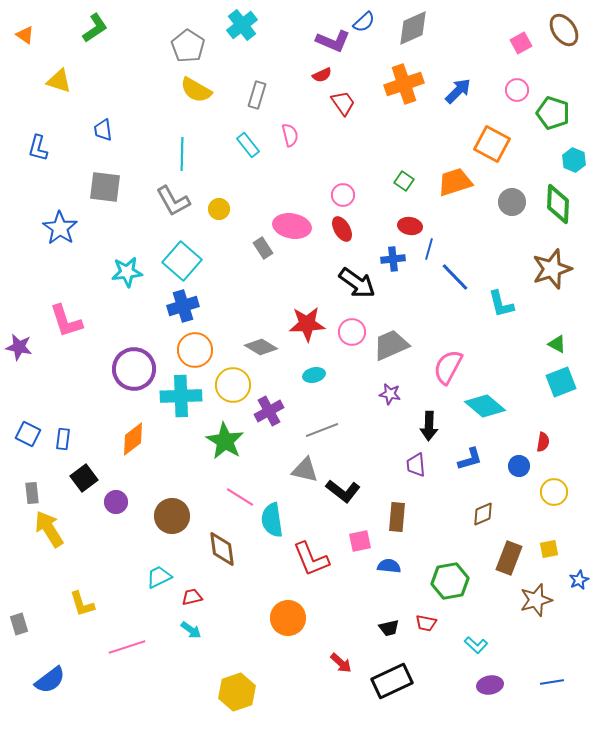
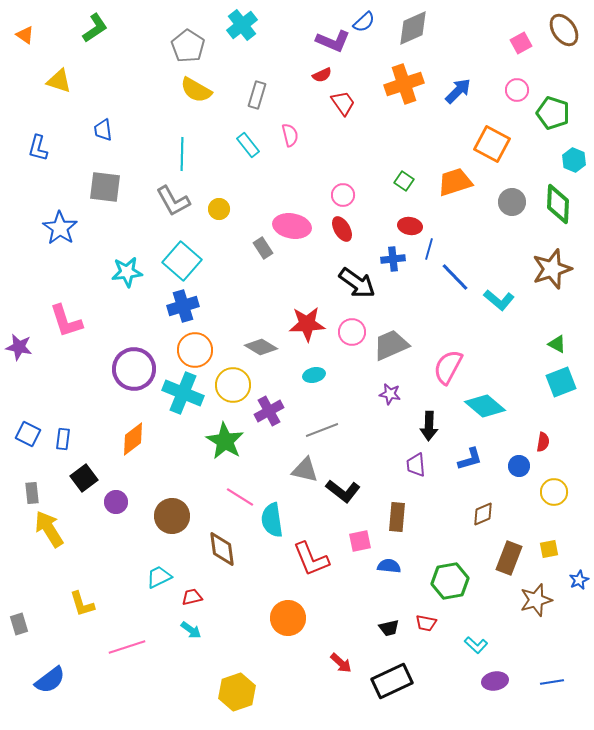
cyan L-shape at (501, 304): moved 2 px left, 4 px up; rotated 36 degrees counterclockwise
cyan cross at (181, 396): moved 2 px right, 3 px up; rotated 24 degrees clockwise
purple ellipse at (490, 685): moved 5 px right, 4 px up
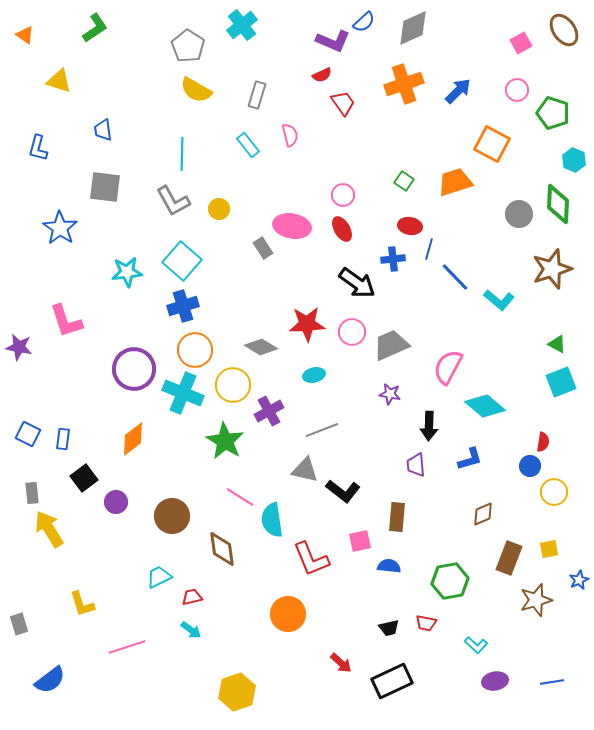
gray circle at (512, 202): moved 7 px right, 12 px down
blue circle at (519, 466): moved 11 px right
orange circle at (288, 618): moved 4 px up
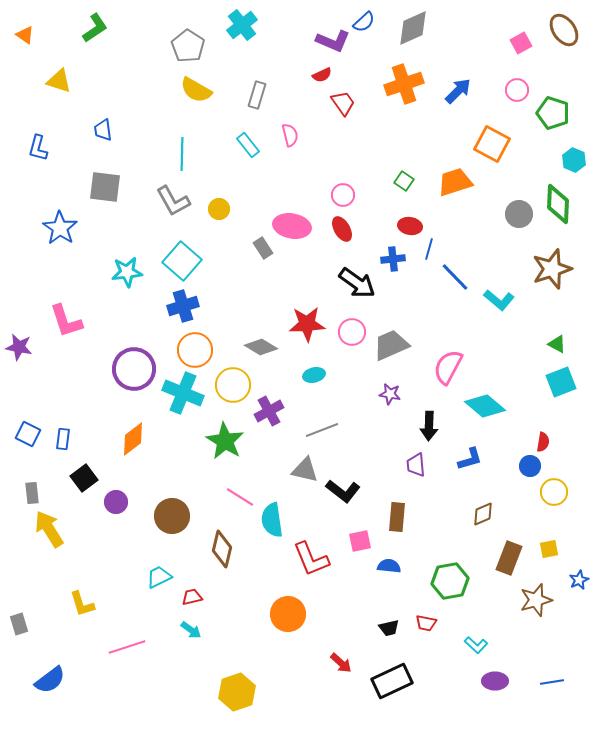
brown diamond at (222, 549): rotated 21 degrees clockwise
purple ellipse at (495, 681): rotated 10 degrees clockwise
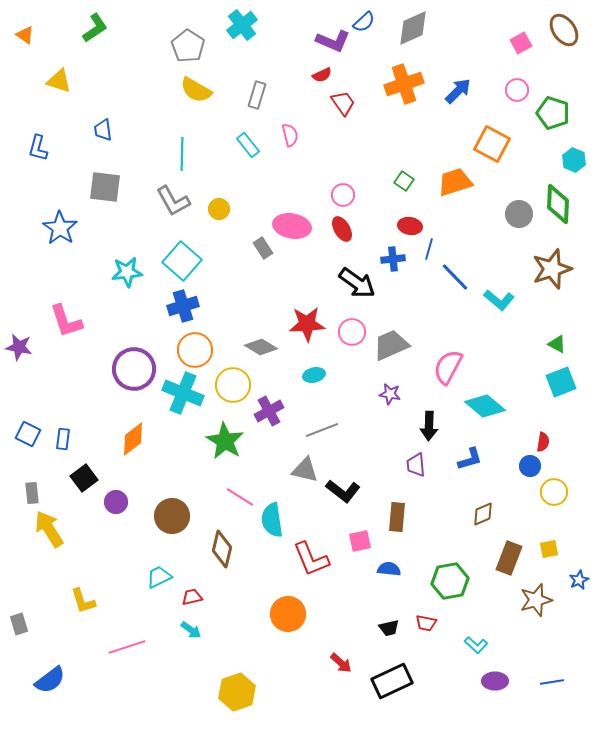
blue semicircle at (389, 566): moved 3 px down
yellow L-shape at (82, 604): moved 1 px right, 3 px up
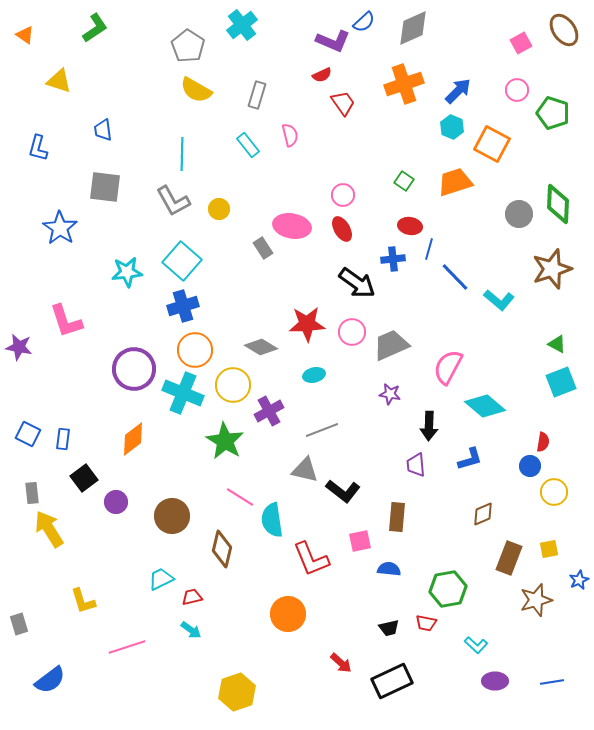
cyan hexagon at (574, 160): moved 122 px left, 33 px up
cyan trapezoid at (159, 577): moved 2 px right, 2 px down
green hexagon at (450, 581): moved 2 px left, 8 px down
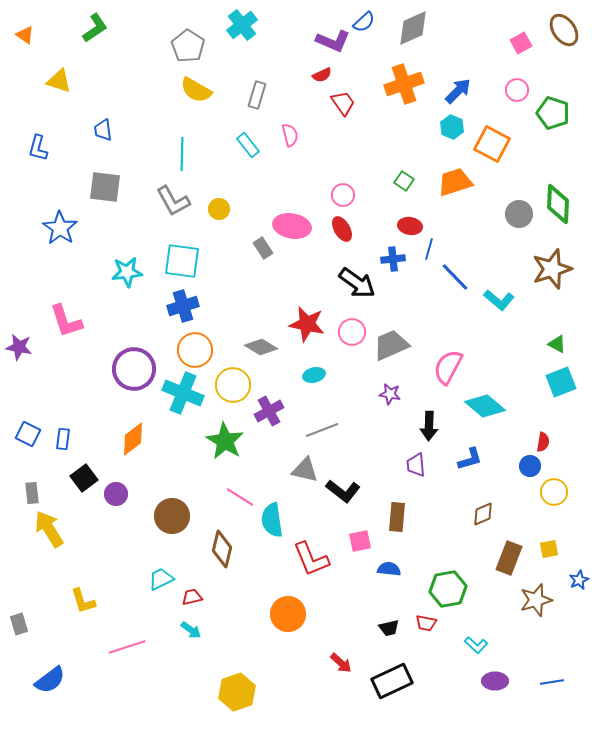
cyan square at (182, 261): rotated 33 degrees counterclockwise
red star at (307, 324): rotated 15 degrees clockwise
purple circle at (116, 502): moved 8 px up
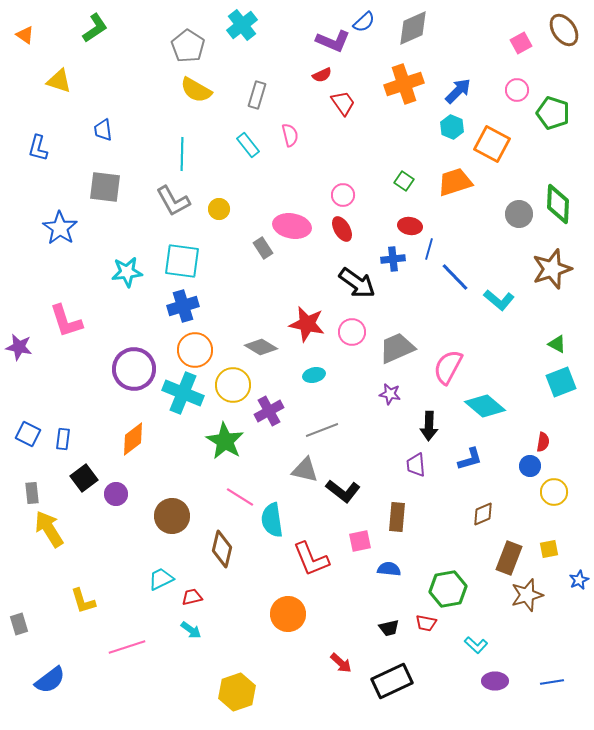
gray trapezoid at (391, 345): moved 6 px right, 3 px down
brown star at (536, 600): moved 9 px left, 5 px up
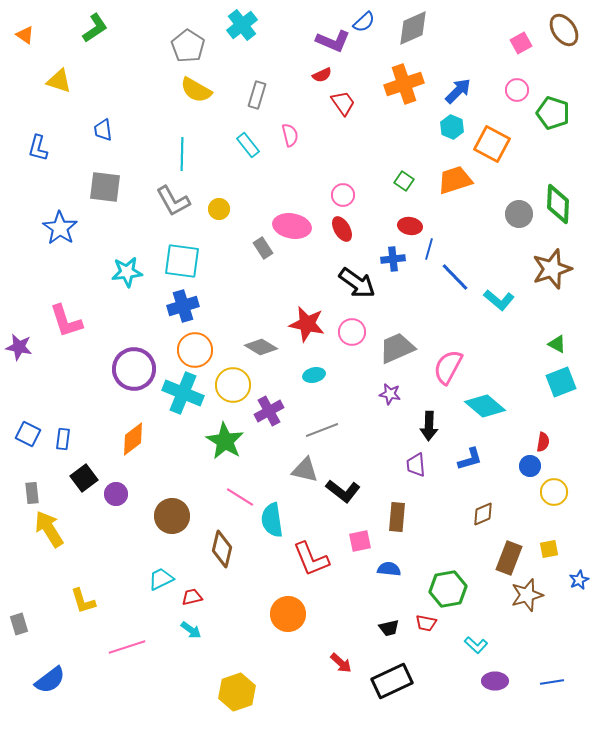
orange trapezoid at (455, 182): moved 2 px up
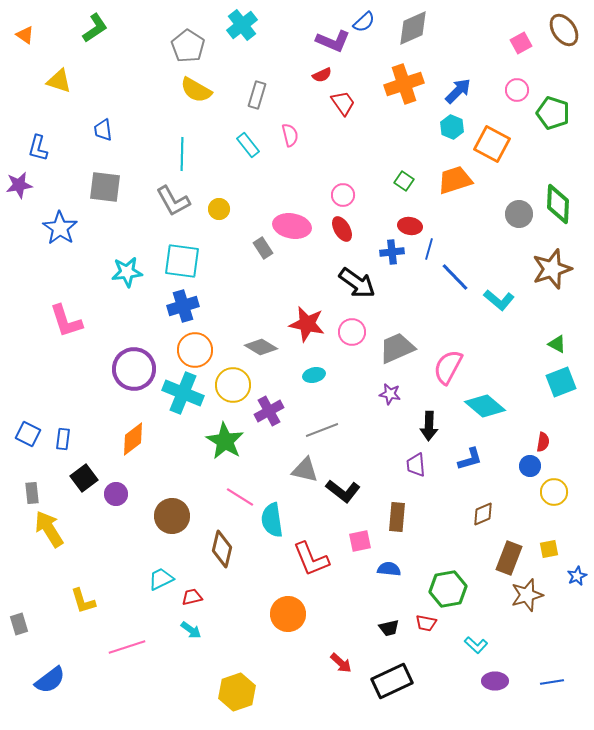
blue cross at (393, 259): moved 1 px left, 7 px up
purple star at (19, 347): moved 162 px up; rotated 20 degrees counterclockwise
blue star at (579, 580): moved 2 px left, 4 px up
